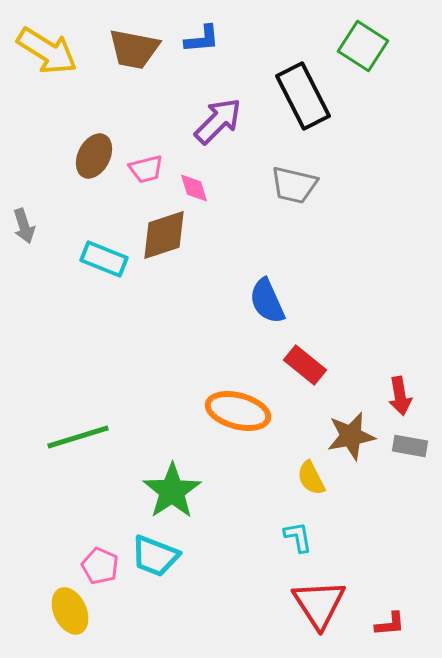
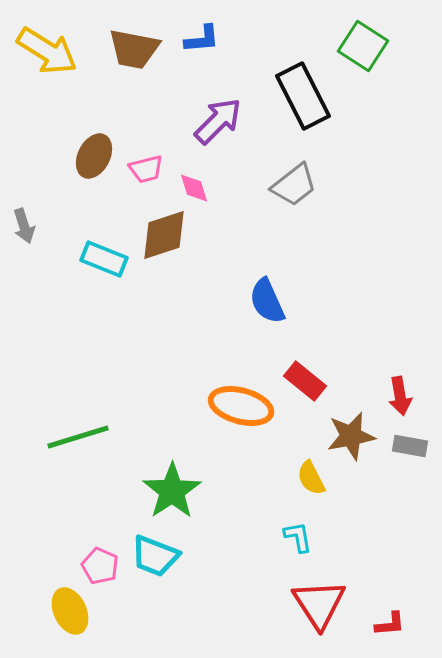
gray trapezoid: rotated 51 degrees counterclockwise
red rectangle: moved 16 px down
orange ellipse: moved 3 px right, 5 px up
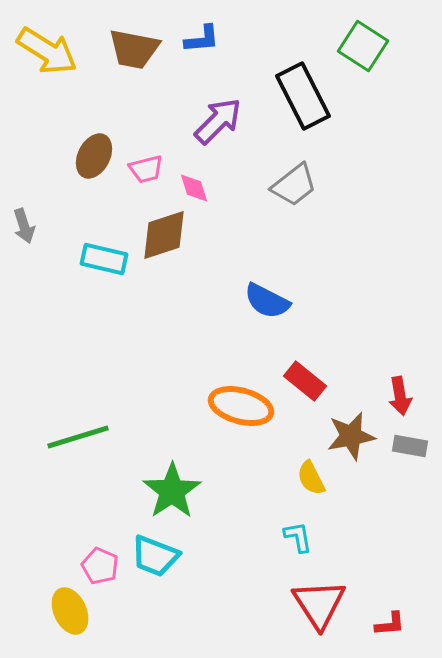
cyan rectangle: rotated 9 degrees counterclockwise
blue semicircle: rotated 39 degrees counterclockwise
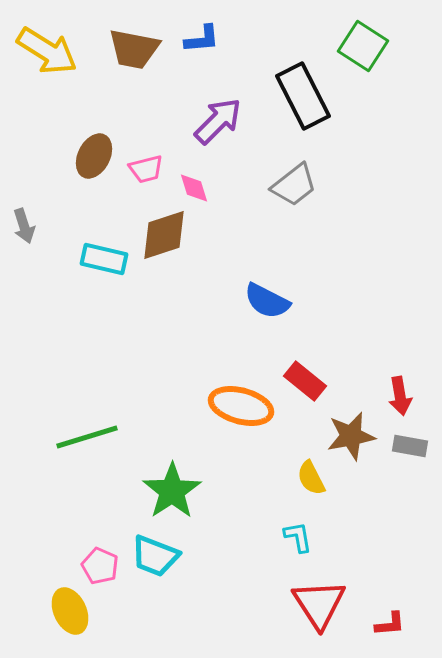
green line: moved 9 px right
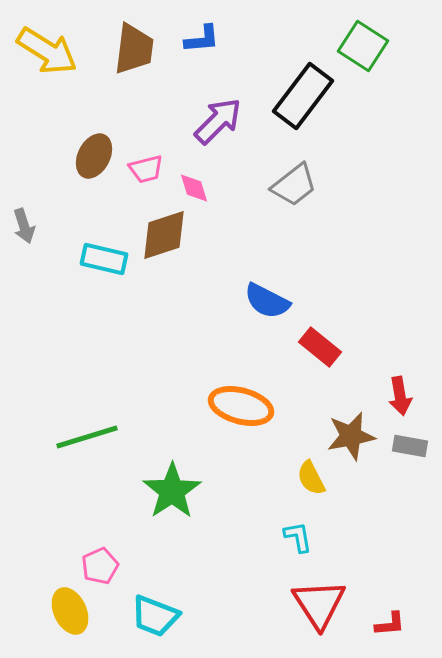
brown trapezoid: rotated 94 degrees counterclockwise
black rectangle: rotated 64 degrees clockwise
red rectangle: moved 15 px right, 34 px up
cyan trapezoid: moved 60 px down
pink pentagon: rotated 24 degrees clockwise
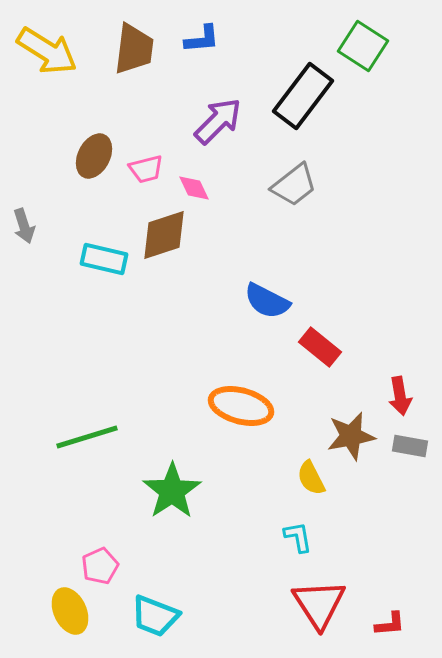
pink diamond: rotated 8 degrees counterclockwise
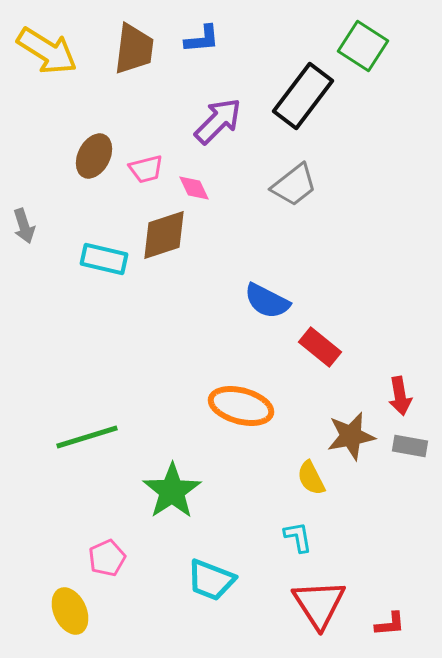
pink pentagon: moved 7 px right, 8 px up
cyan trapezoid: moved 56 px right, 36 px up
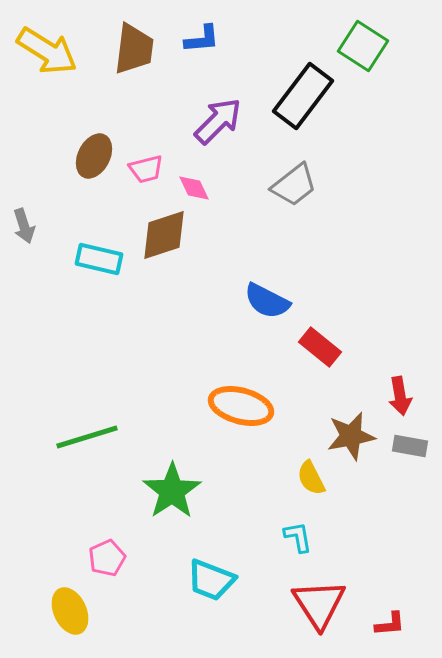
cyan rectangle: moved 5 px left
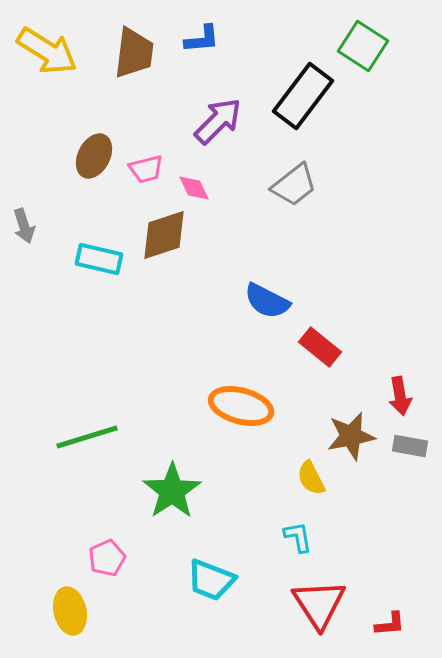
brown trapezoid: moved 4 px down
yellow ellipse: rotated 12 degrees clockwise
